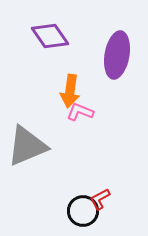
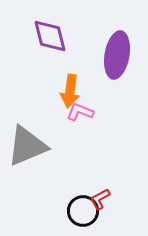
purple diamond: rotated 21 degrees clockwise
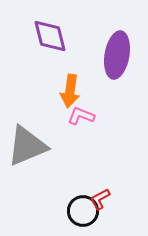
pink L-shape: moved 1 px right, 4 px down
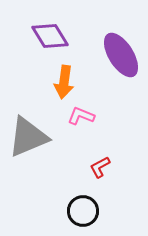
purple diamond: rotated 18 degrees counterclockwise
purple ellipse: moved 4 px right; rotated 42 degrees counterclockwise
orange arrow: moved 6 px left, 9 px up
gray triangle: moved 1 px right, 9 px up
red L-shape: moved 32 px up
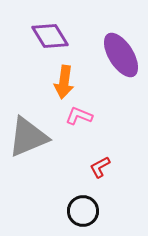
pink L-shape: moved 2 px left
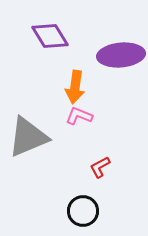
purple ellipse: rotated 63 degrees counterclockwise
orange arrow: moved 11 px right, 5 px down
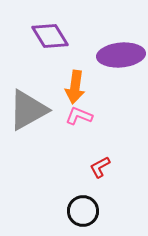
gray triangle: moved 27 px up; rotated 6 degrees counterclockwise
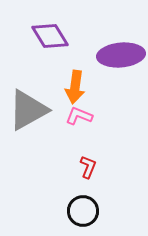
red L-shape: moved 12 px left; rotated 140 degrees clockwise
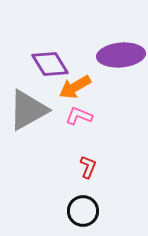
purple diamond: moved 28 px down
orange arrow: rotated 52 degrees clockwise
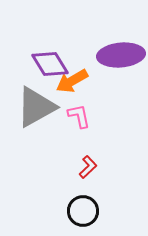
orange arrow: moved 3 px left, 6 px up
gray triangle: moved 8 px right, 3 px up
pink L-shape: rotated 56 degrees clockwise
red L-shape: rotated 25 degrees clockwise
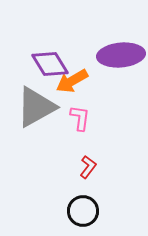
pink L-shape: moved 1 px right, 2 px down; rotated 20 degrees clockwise
red L-shape: rotated 10 degrees counterclockwise
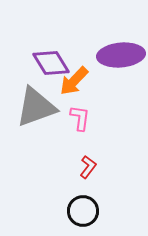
purple diamond: moved 1 px right, 1 px up
orange arrow: moved 2 px right; rotated 16 degrees counterclockwise
gray triangle: rotated 9 degrees clockwise
